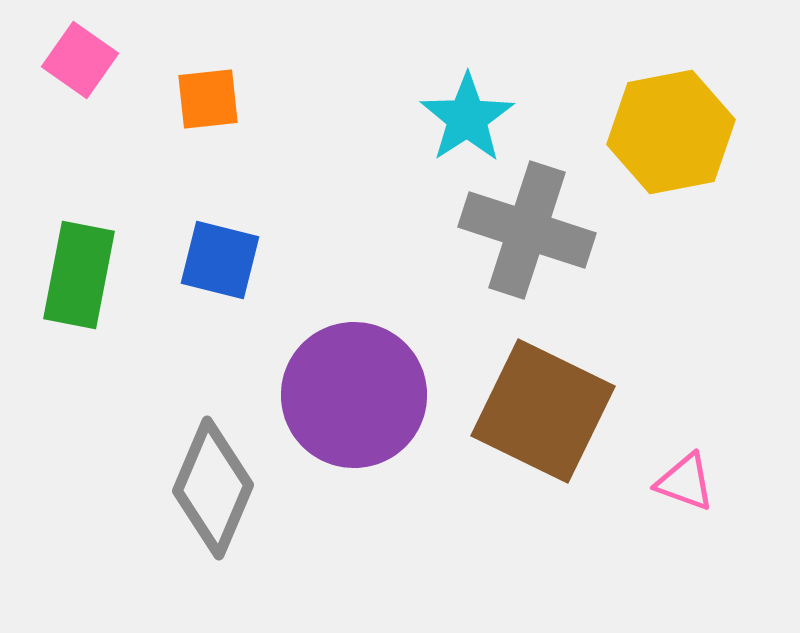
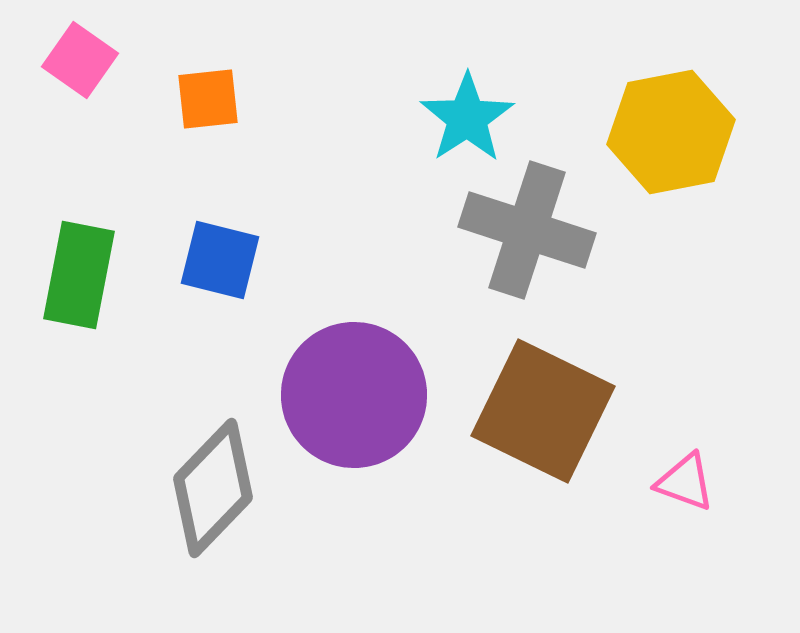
gray diamond: rotated 21 degrees clockwise
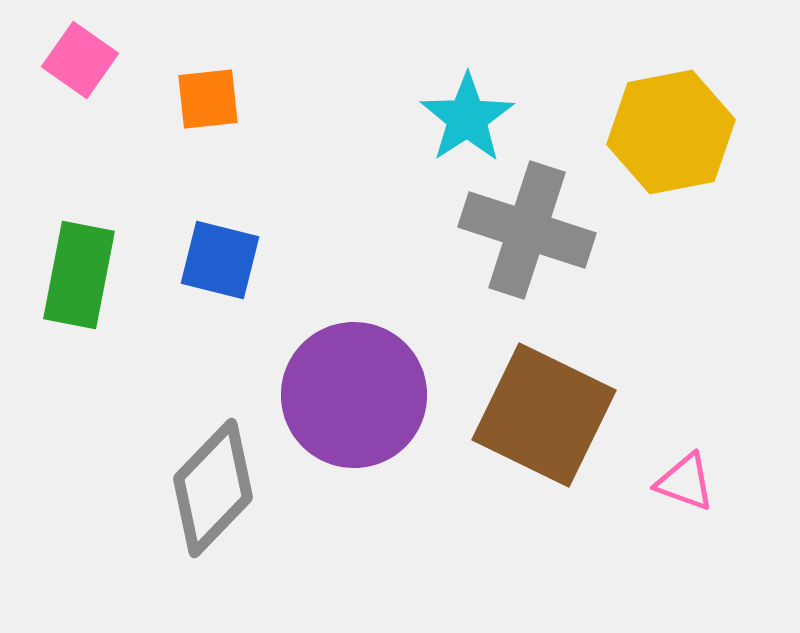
brown square: moved 1 px right, 4 px down
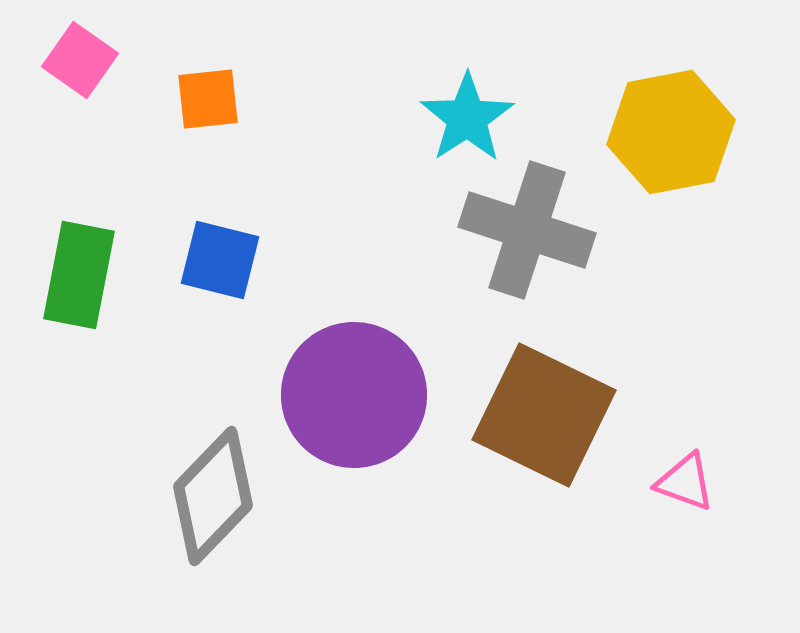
gray diamond: moved 8 px down
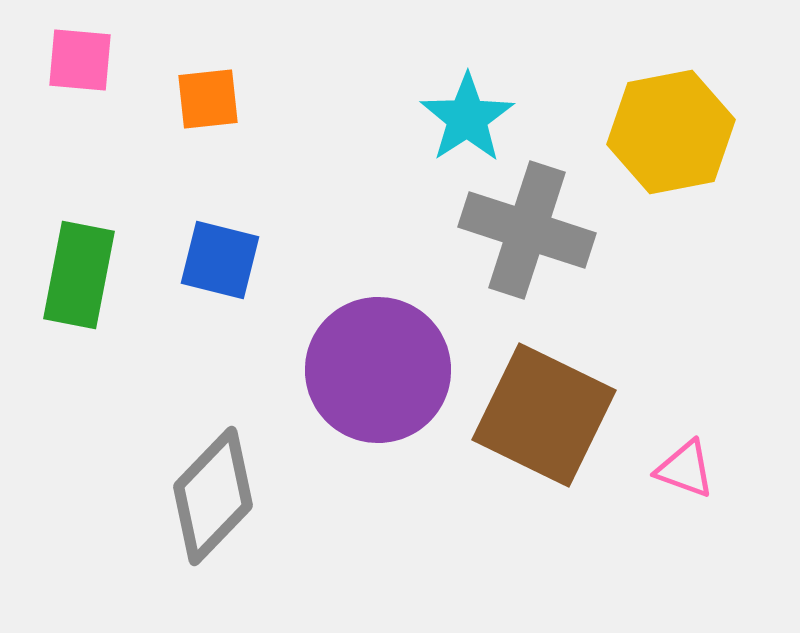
pink square: rotated 30 degrees counterclockwise
purple circle: moved 24 px right, 25 px up
pink triangle: moved 13 px up
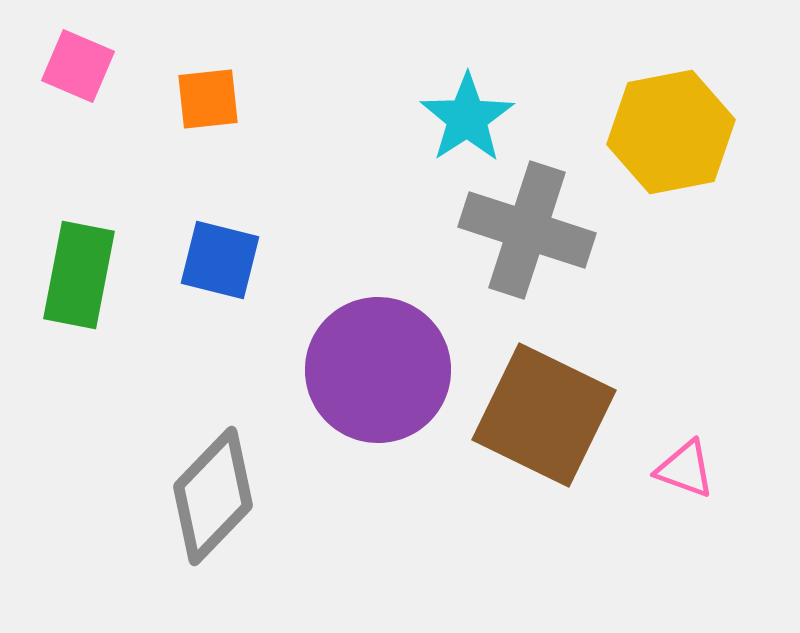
pink square: moved 2 px left, 6 px down; rotated 18 degrees clockwise
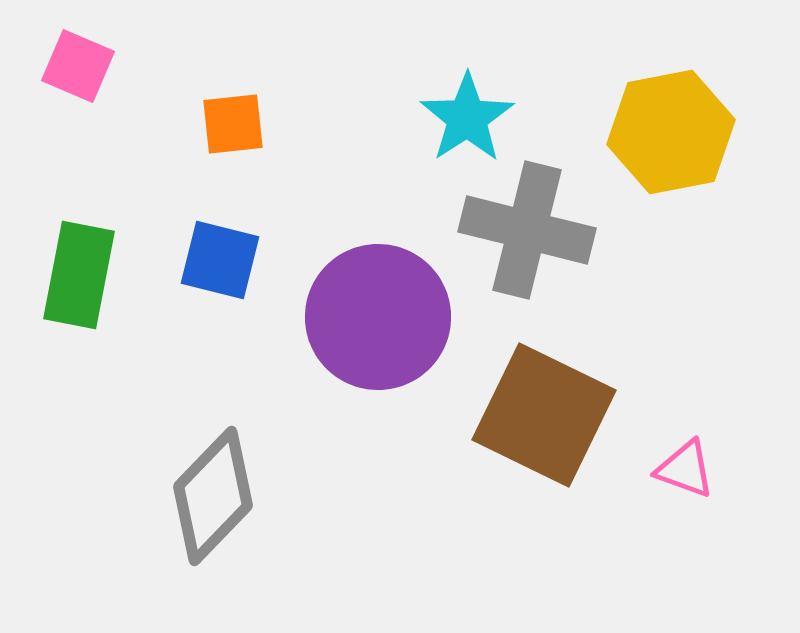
orange square: moved 25 px right, 25 px down
gray cross: rotated 4 degrees counterclockwise
purple circle: moved 53 px up
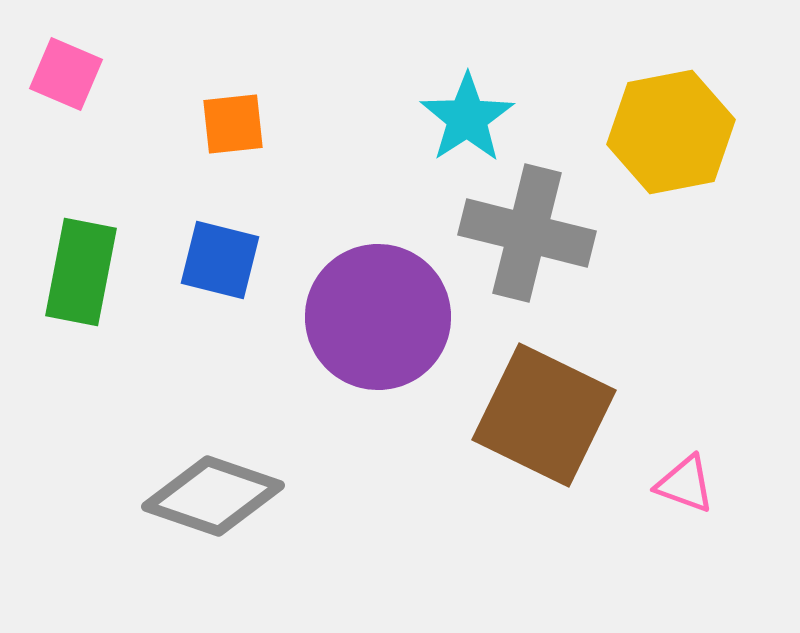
pink square: moved 12 px left, 8 px down
gray cross: moved 3 px down
green rectangle: moved 2 px right, 3 px up
pink triangle: moved 15 px down
gray diamond: rotated 65 degrees clockwise
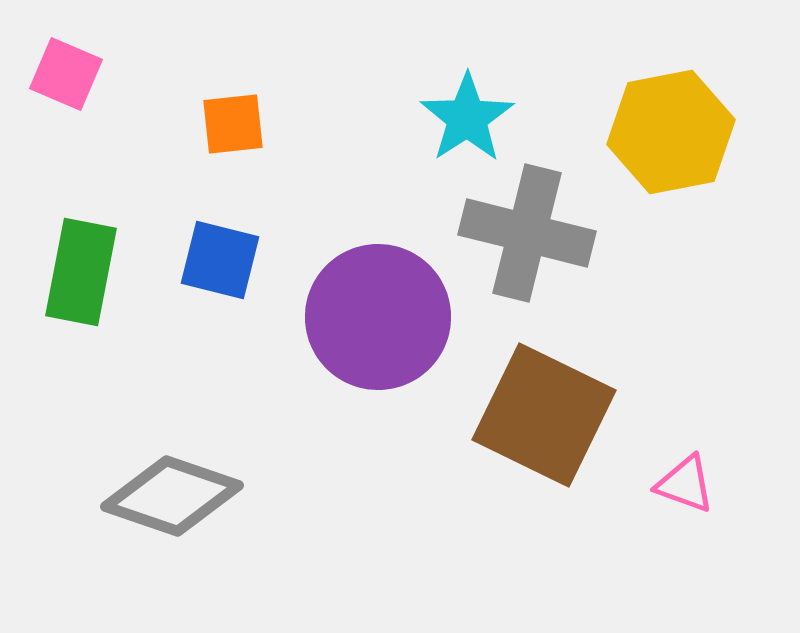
gray diamond: moved 41 px left
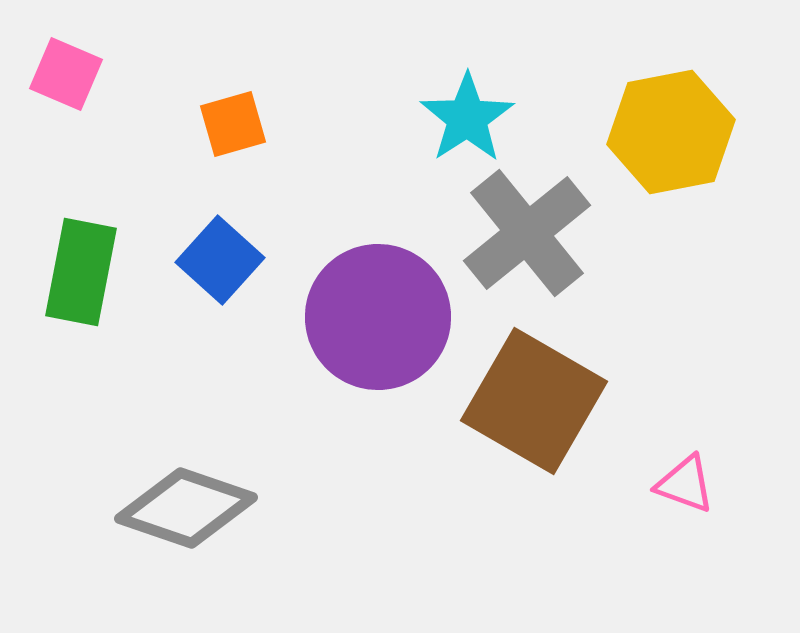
orange square: rotated 10 degrees counterclockwise
gray cross: rotated 37 degrees clockwise
blue square: rotated 28 degrees clockwise
brown square: moved 10 px left, 14 px up; rotated 4 degrees clockwise
gray diamond: moved 14 px right, 12 px down
